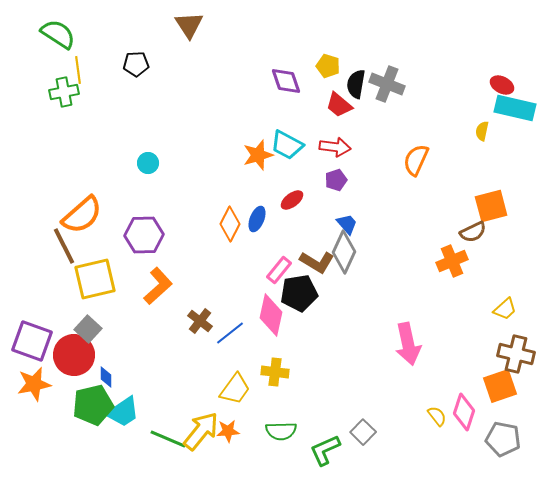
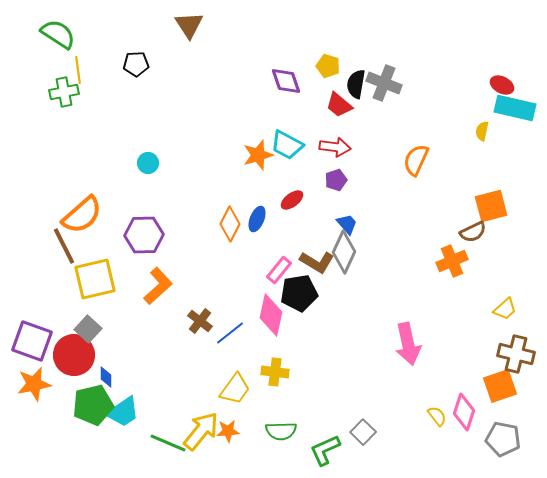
gray cross at (387, 84): moved 3 px left, 1 px up
green line at (168, 439): moved 4 px down
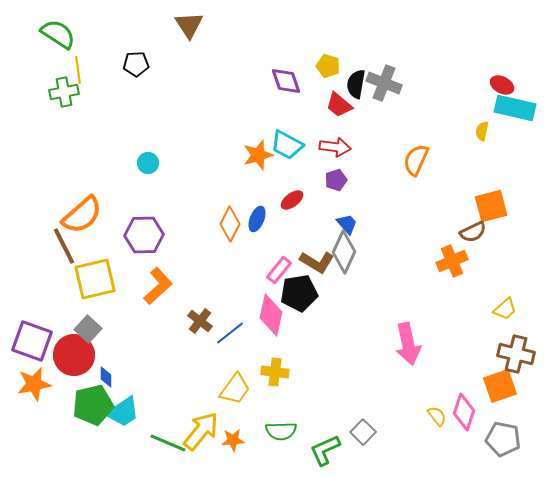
orange star at (228, 431): moved 5 px right, 9 px down
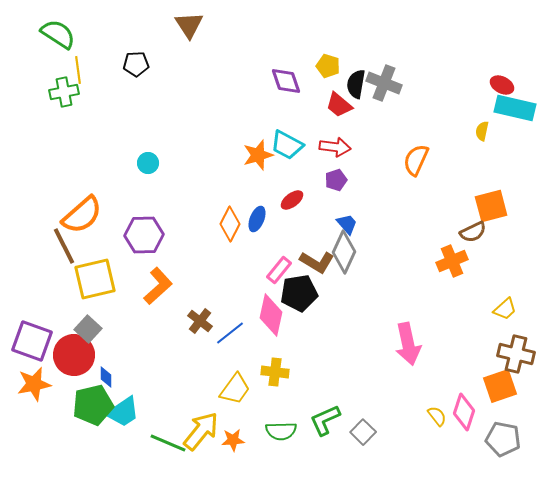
green L-shape at (325, 450): moved 30 px up
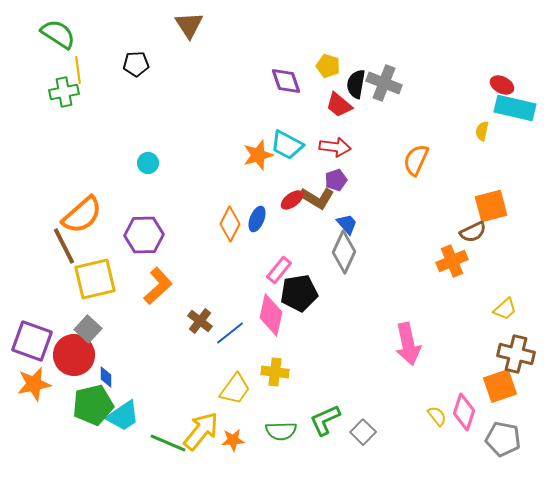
brown L-shape at (317, 262): moved 64 px up
cyan trapezoid at (123, 412): moved 4 px down
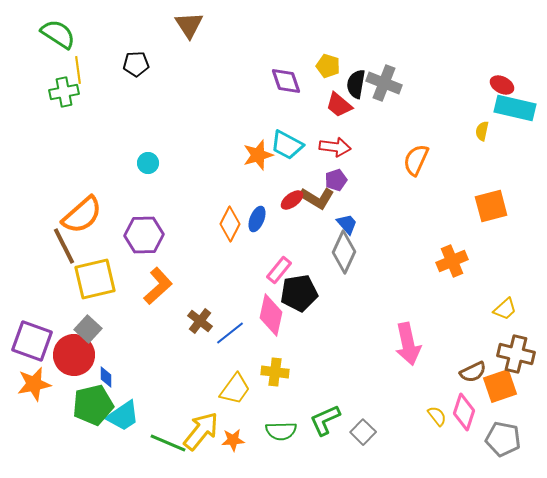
brown semicircle at (473, 232): moved 140 px down
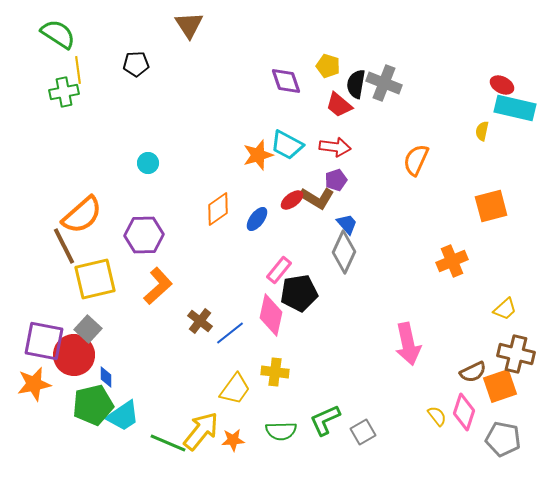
blue ellipse at (257, 219): rotated 15 degrees clockwise
orange diamond at (230, 224): moved 12 px left, 15 px up; rotated 28 degrees clockwise
purple square at (32, 341): moved 12 px right; rotated 9 degrees counterclockwise
gray square at (363, 432): rotated 15 degrees clockwise
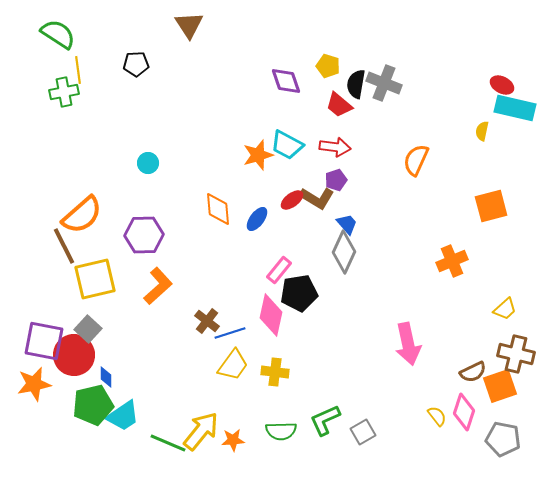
orange diamond at (218, 209): rotated 60 degrees counterclockwise
brown cross at (200, 321): moved 7 px right
blue line at (230, 333): rotated 20 degrees clockwise
yellow trapezoid at (235, 389): moved 2 px left, 24 px up
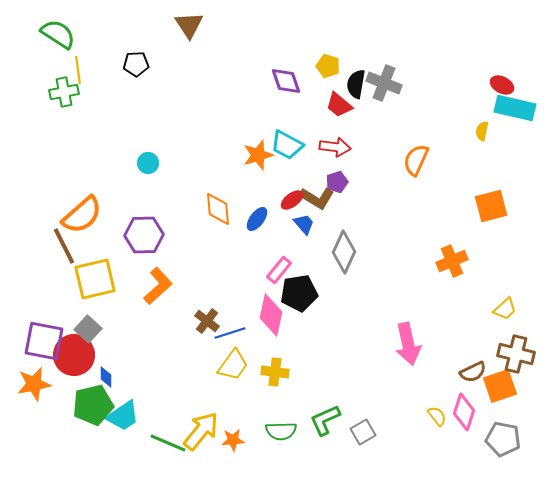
purple pentagon at (336, 180): moved 1 px right, 2 px down
blue trapezoid at (347, 224): moved 43 px left
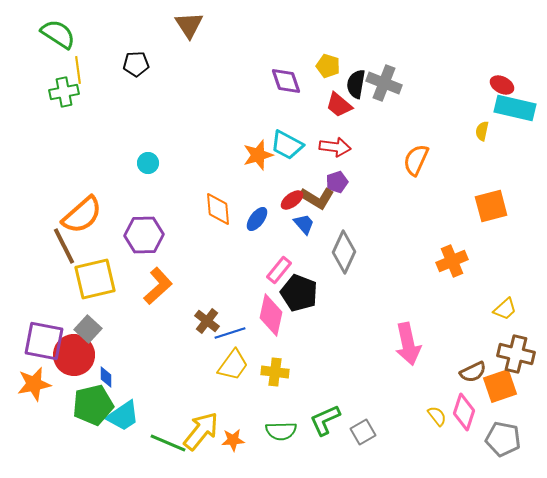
black pentagon at (299, 293): rotated 30 degrees clockwise
